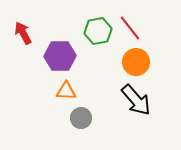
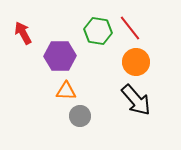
green hexagon: rotated 20 degrees clockwise
gray circle: moved 1 px left, 2 px up
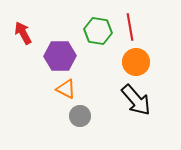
red line: moved 1 px up; rotated 28 degrees clockwise
orange triangle: moved 2 px up; rotated 25 degrees clockwise
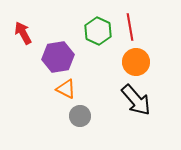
green hexagon: rotated 16 degrees clockwise
purple hexagon: moved 2 px left, 1 px down; rotated 8 degrees counterclockwise
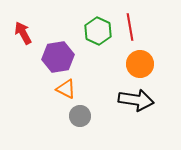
orange circle: moved 4 px right, 2 px down
black arrow: rotated 40 degrees counterclockwise
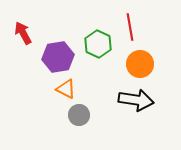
green hexagon: moved 13 px down
gray circle: moved 1 px left, 1 px up
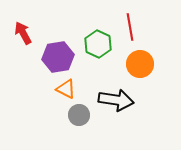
black arrow: moved 20 px left
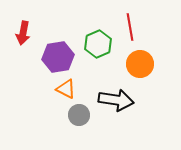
red arrow: rotated 140 degrees counterclockwise
green hexagon: rotated 12 degrees clockwise
